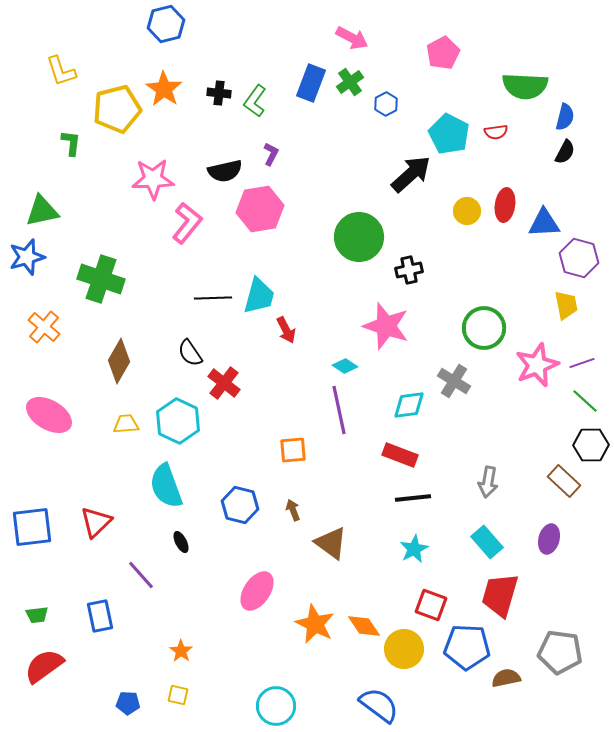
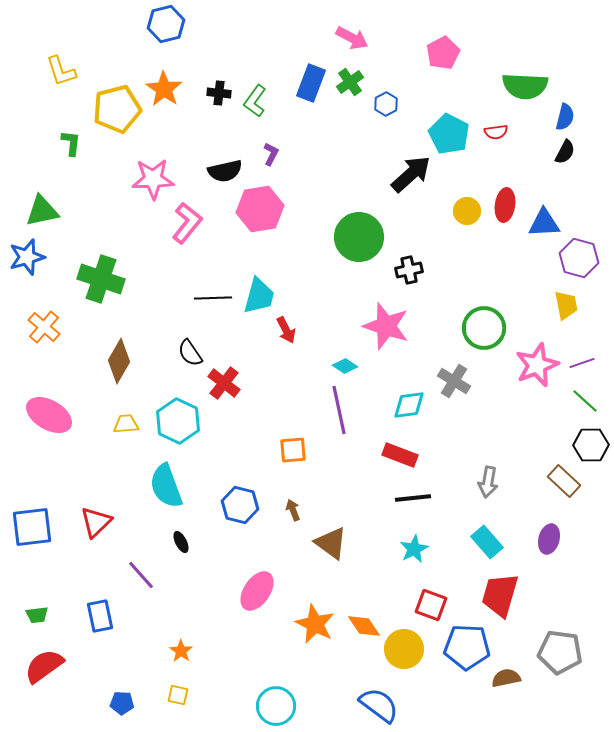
blue pentagon at (128, 703): moved 6 px left
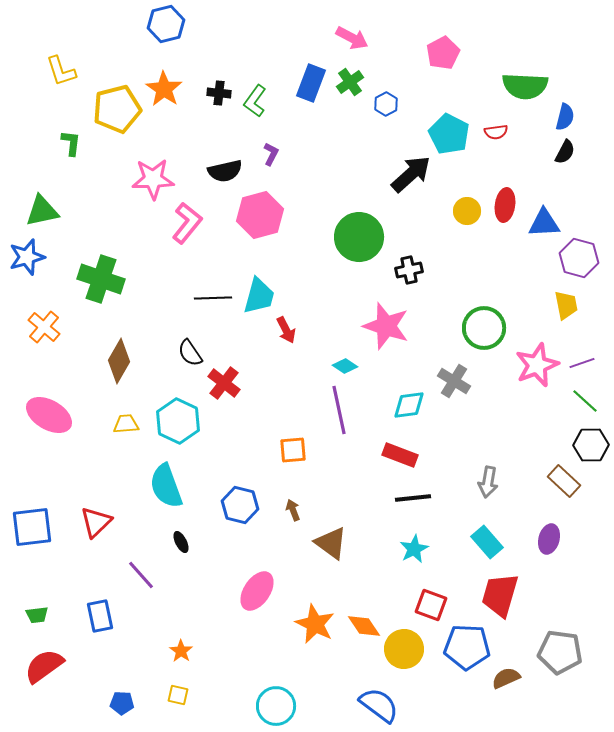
pink hexagon at (260, 209): moved 6 px down; rotated 6 degrees counterclockwise
brown semicircle at (506, 678): rotated 12 degrees counterclockwise
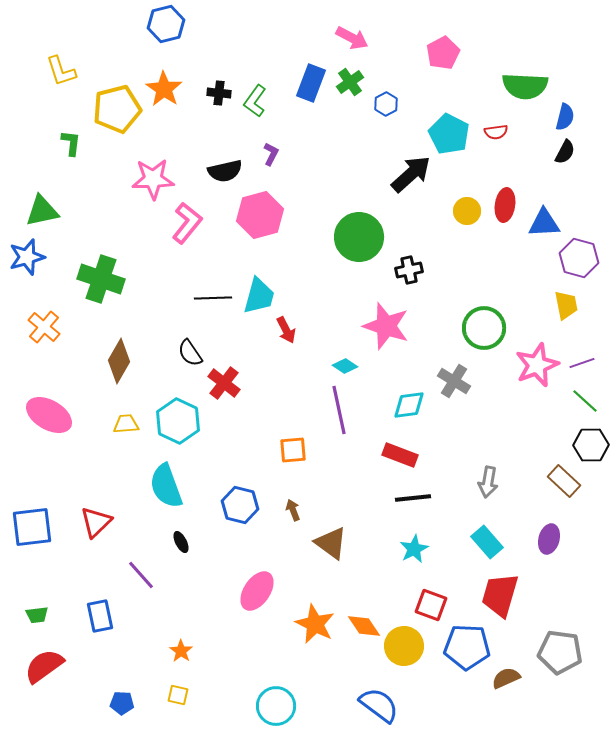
yellow circle at (404, 649): moved 3 px up
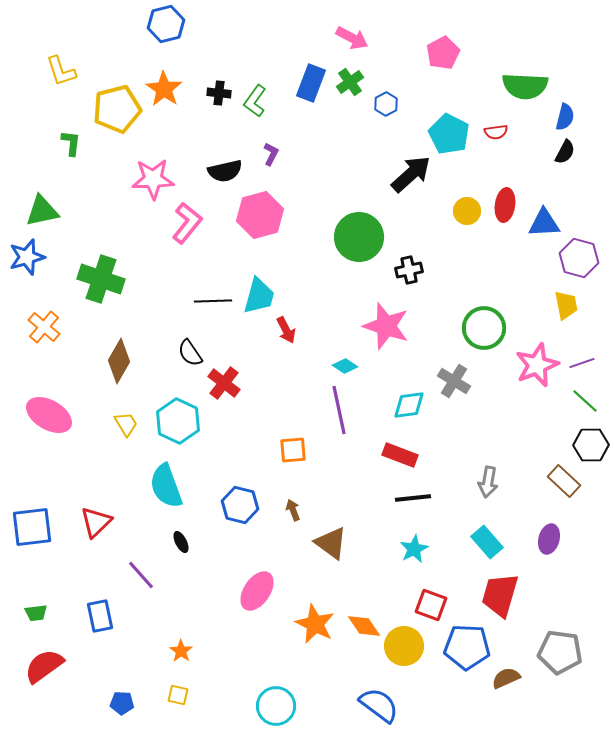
black line at (213, 298): moved 3 px down
yellow trapezoid at (126, 424): rotated 64 degrees clockwise
green trapezoid at (37, 615): moved 1 px left, 2 px up
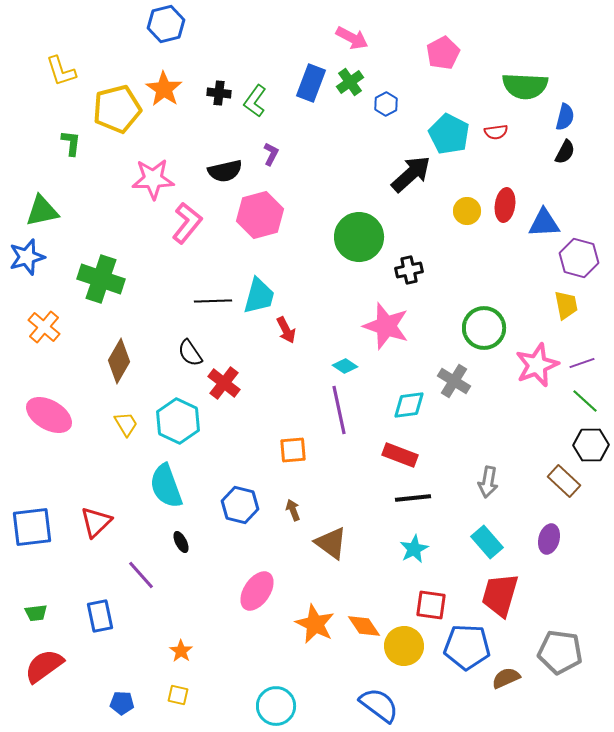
red square at (431, 605): rotated 12 degrees counterclockwise
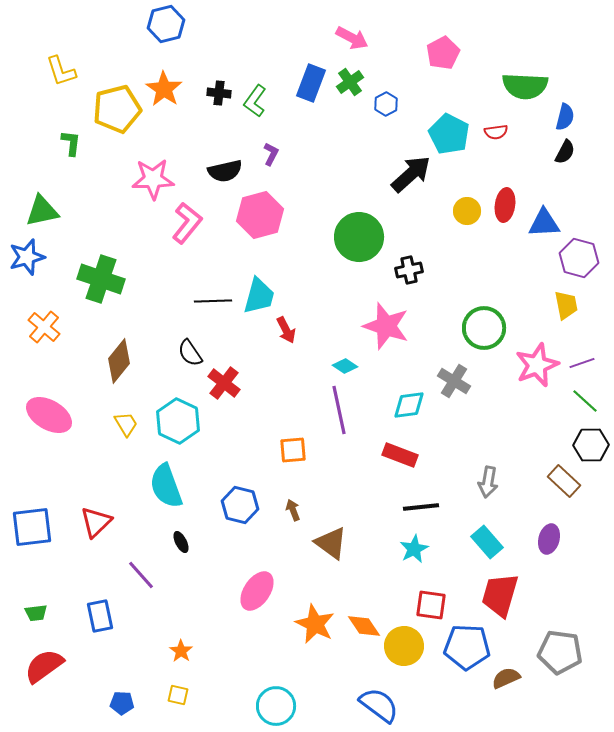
brown diamond at (119, 361): rotated 9 degrees clockwise
black line at (413, 498): moved 8 px right, 9 px down
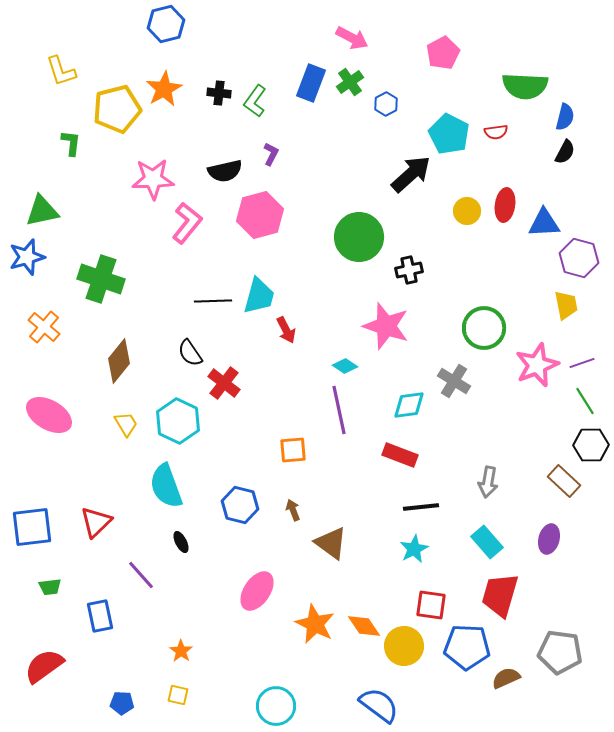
orange star at (164, 89): rotated 9 degrees clockwise
green line at (585, 401): rotated 16 degrees clockwise
green trapezoid at (36, 613): moved 14 px right, 26 px up
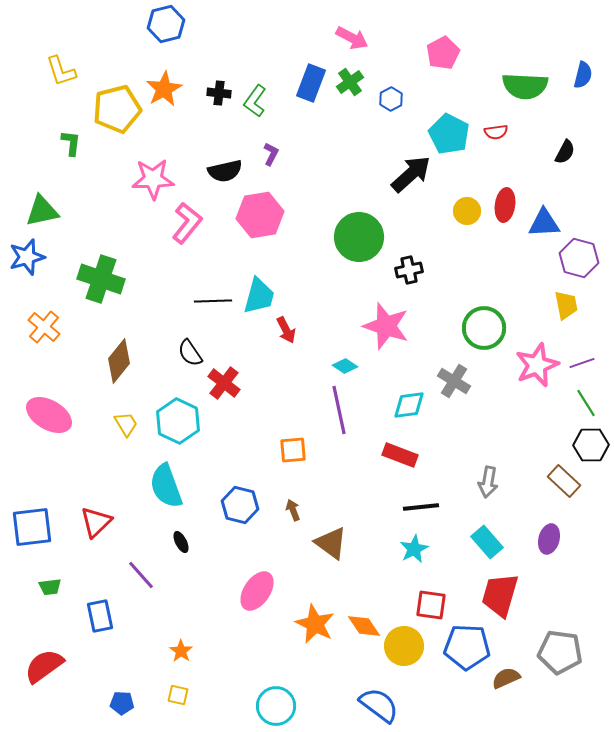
blue hexagon at (386, 104): moved 5 px right, 5 px up
blue semicircle at (565, 117): moved 18 px right, 42 px up
pink hexagon at (260, 215): rotated 6 degrees clockwise
green line at (585, 401): moved 1 px right, 2 px down
